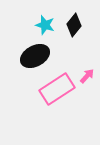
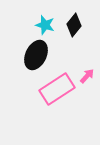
black ellipse: moved 1 px right, 1 px up; rotated 36 degrees counterclockwise
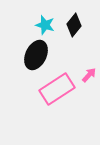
pink arrow: moved 2 px right, 1 px up
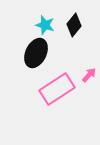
black ellipse: moved 2 px up
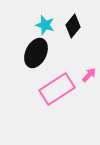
black diamond: moved 1 px left, 1 px down
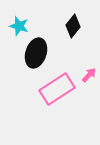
cyan star: moved 26 px left, 1 px down
black ellipse: rotated 8 degrees counterclockwise
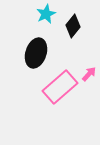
cyan star: moved 27 px right, 12 px up; rotated 30 degrees clockwise
pink arrow: moved 1 px up
pink rectangle: moved 3 px right, 2 px up; rotated 8 degrees counterclockwise
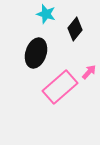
cyan star: rotated 30 degrees counterclockwise
black diamond: moved 2 px right, 3 px down
pink arrow: moved 2 px up
